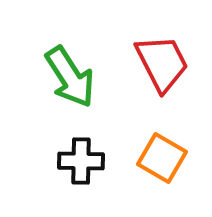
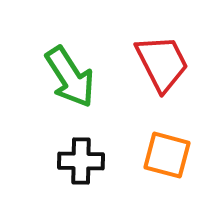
orange square: moved 5 px right, 3 px up; rotated 15 degrees counterclockwise
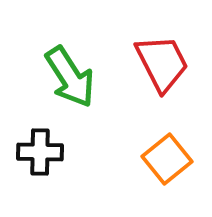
orange square: moved 4 px down; rotated 36 degrees clockwise
black cross: moved 41 px left, 9 px up
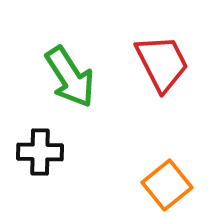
orange square: moved 26 px down
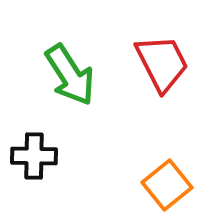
green arrow: moved 2 px up
black cross: moved 6 px left, 4 px down
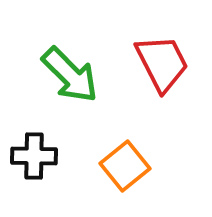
green arrow: rotated 12 degrees counterclockwise
orange square: moved 42 px left, 19 px up
